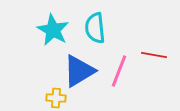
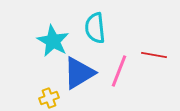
cyan star: moved 11 px down
blue triangle: moved 2 px down
yellow cross: moved 7 px left; rotated 24 degrees counterclockwise
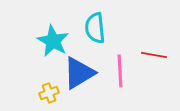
pink line: moved 1 px right; rotated 24 degrees counterclockwise
yellow cross: moved 5 px up
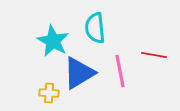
pink line: rotated 8 degrees counterclockwise
yellow cross: rotated 24 degrees clockwise
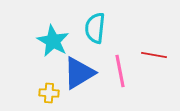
cyan semicircle: rotated 12 degrees clockwise
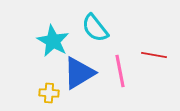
cyan semicircle: rotated 44 degrees counterclockwise
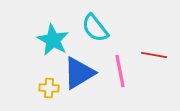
cyan star: moved 1 px up
yellow cross: moved 5 px up
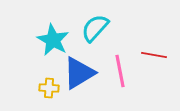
cyan semicircle: rotated 80 degrees clockwise
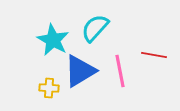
blue triangle: moved 1 px right, 2 px up
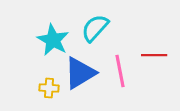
red line: rotated 10 degrees counterclockwise
blue triangle: moved 2 px down
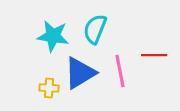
cyan semicircle: moved 1 px down; rotated 20 degrees counterclockwise
cyan star: moved 4 px up; rotated 20 degrees counterclockwise
